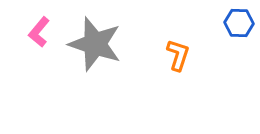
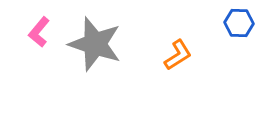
orange L-shape: rotated 40 degrees clockwise
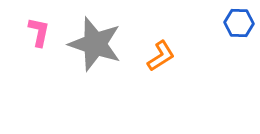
pink L-shape: rotated 152 degrees clockwise
orange L-shape: moved 17 px left, 1 px down
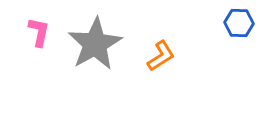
gray star: rotated 24 degrees clockwise
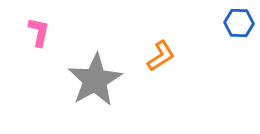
gray star: moved 36 px down
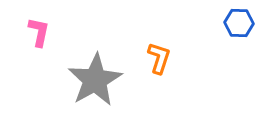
orange L-shape: moved 2 px left, 2 px down; rotated 40 degrees counterclockwise
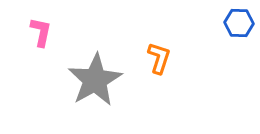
pink L-shape: moved 2 px right
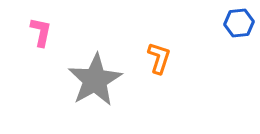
blue hexagon: rotated 8 degrees counterclockwise
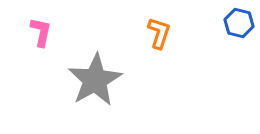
blue hexagon: rotated 20 degrees clockwise
orange L-shape: moved 25 px up
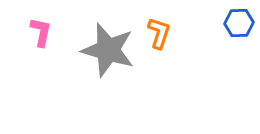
blue hexagon: rotated 16 degrees counterclockwise
gray star: moved 13 px right, 30 px up; rotated 26 degrees counterclockwise
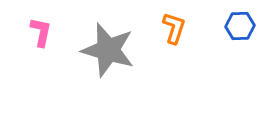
blue hexagon: moved 1 px right, 3 px down
orange L-shape: moved 15 px right, 5 px up
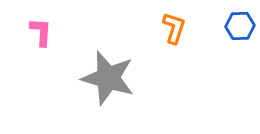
pink L-shape: rotated 8 degrees counterclockwise
gray star: moved 28 px down
